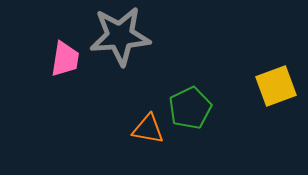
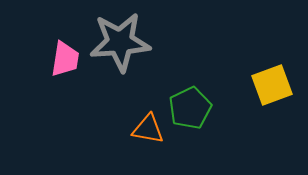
gray star: moved 6 px down
yellow square: moved 4 px left, 1 px up
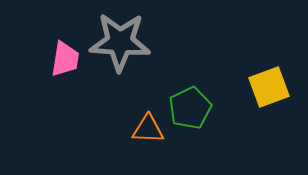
gray star: rotated 8 degrees clockwise
yellow square: moved 3 px left, 2 px down
orange triangle: rotated 8 degrees counterclockwise
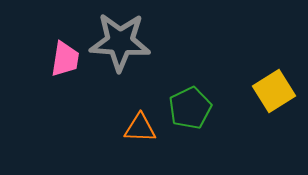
yellow square: moved 5 px right, 4 px down; rotated 12 degrees counterclockwise
orange triangle: moved 8 px left, 1 px up
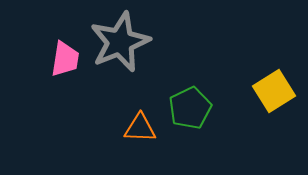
gray star: rotated 26 degrees counterclockwise
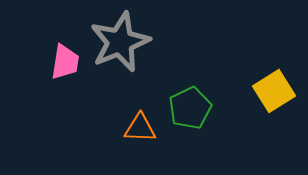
pink trapezoid: moved 3 px down
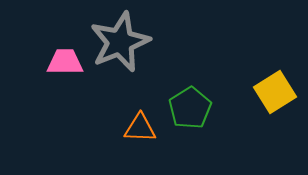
pink trapezoid: rotated 99 degrees counterclockwise
yellow square: moved 1 px right, 1 px down
green pentagon: rotated 6 degrees counterclockwise
